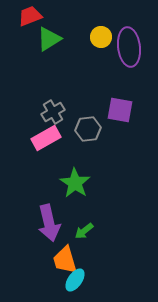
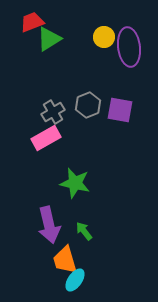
red trapezoid: moved 2 px right, 6 px down
yellow circle: moved 3 px right
gray hexagon: moved 24 px up; rotated 15 degrees counterclockwise
green star: rotated 20 degrees counterclockwise
purple arrow: moved 2 px down
green arrow: rotated 90 degrees clockwise
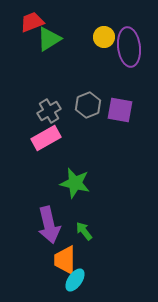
gray cross: moved 4 px left, 1 px up
orange trapezoid: rotated 16 degrees clockwise
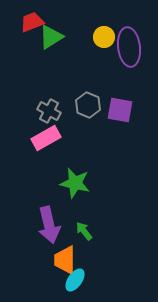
green triangle: moved 2 px right, 2 px up
gray hexagon: rotated 15 degrees counterclockwise
gray cross: rotated 30 degrees counterclockwise
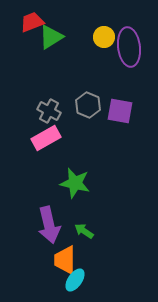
purple square: moved 1 px down
green arrow: rotated 18 degrees counterclockwise
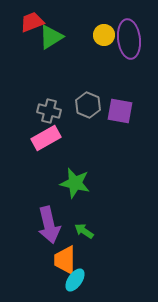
yellow circle: moved 2 px up
purple ellipse: moved 8 px up
gray cross: rotated 15 degrees counterclockwise
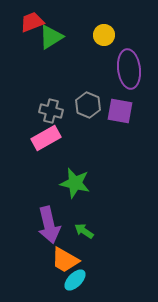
purple ellipse: moved 30 px down
gray cross: moved 2 px right
orange trapezoid: rotated 60 degrees counterclockwise
cyan ellipse: rotated 10 degrees clockwise
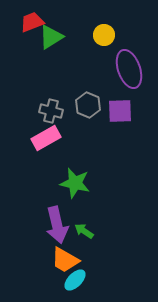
purple ellipse: rotated 12 degrees counterclockwise
purple square: rotated 12 degrees counterclockwise
purple arrow: moved 8 px right
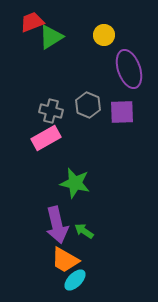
purple square: moved 2 px right, 1 px down
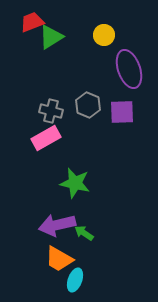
purple arrow: rotated 90 degrees clockwise
green arrow: moved 2 px down
orange trapezoid: moved 6 px left, 1 px up
cyan ellipse: rotated 25 degrees counterclockwise
